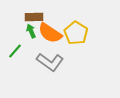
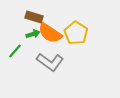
brown rectangle: rotated 18 degrees clockwise
green arrow: moved 2 px right, 3 px down; rotated 96 degrees clockwise
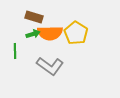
orange semicircle: rotated 35 degrees counterclockwise
green line: rotated 42 degrees counterclockwise
gray L-shape: moved 4 px down
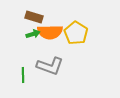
orange semicircle: moved 1 px up
green line: moved 8 px right, 24 px down
gray L-shape: rotated 16 degrees counterclockwise
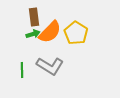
brown rectangle: rotated 66 degrees clockwise
orange semicircle: rotated 45 degrees counterclockwise
gray L-shape: rotated 12 degrees clockwise
green line: moved 1 px left, 5 px up
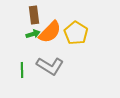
brown rectangle: moved 2 px up
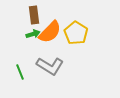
green line: moved 2 px left, 2 px down; rotated 21 degrees counterclockwise
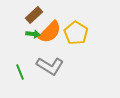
brown rectangle: rotated 54 degrees clockwise
green arrow: rotated 24 degrees clockwise
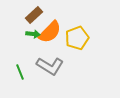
yellow pentagon: moved 1 px right, 5 px down; rotated 20 degrees clockwise
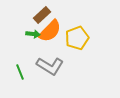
brown rectangle: moved 8 px right
orange semicircle: moved 1 px up
